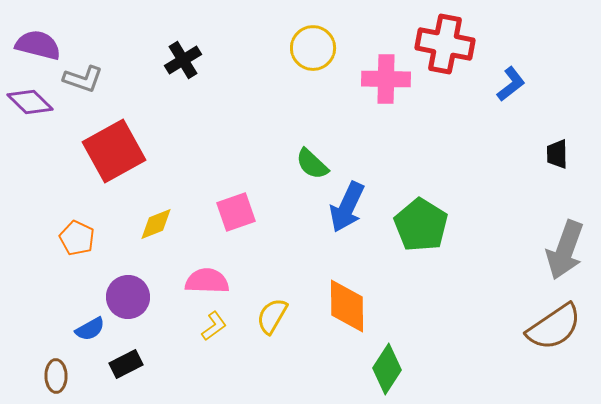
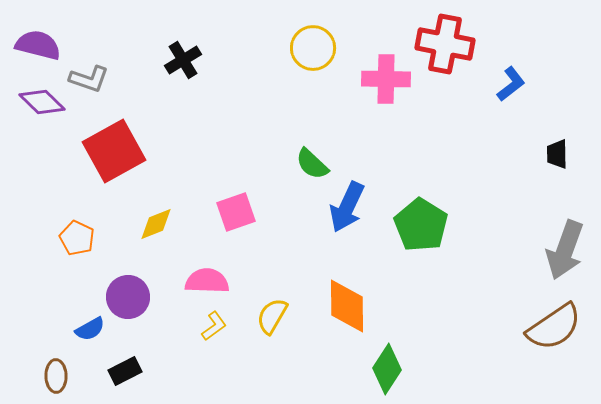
gray L-shape: moved 6 px right
purple diamond: moved 12 px right
black rectangle: moved 1 px left, 7 px down
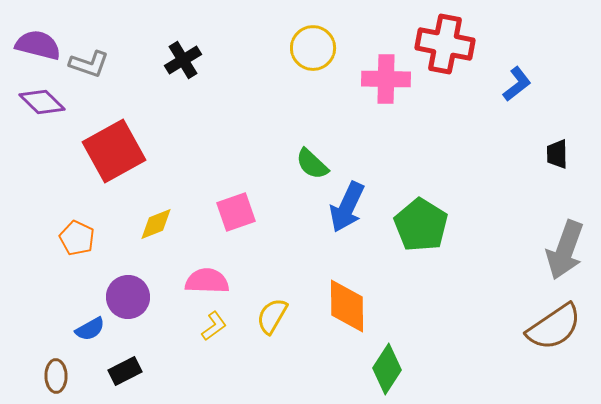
gray L-shape: moved 15 px up
blue L-shape: moved 6 px right
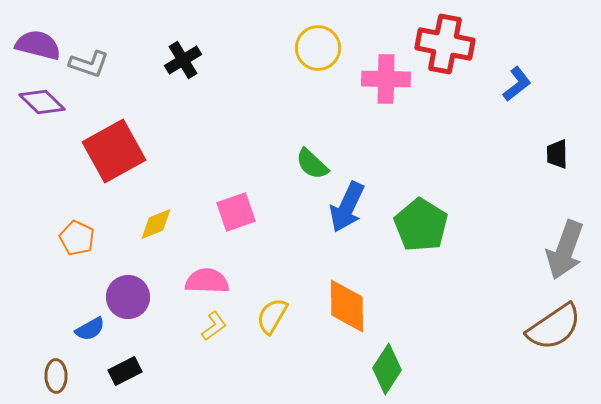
yellow circle: moved 5 px right
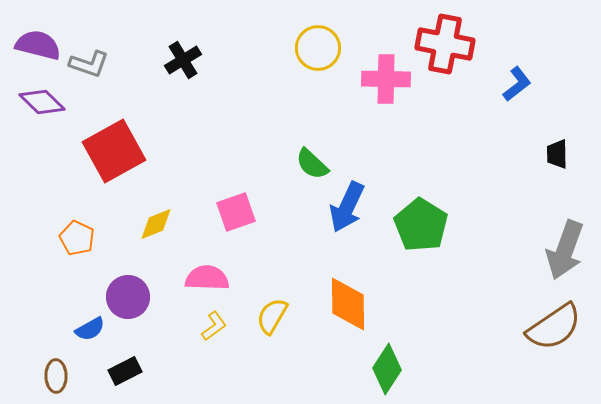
pink semicircle: moved 3 px up
orange diamond: moved 1 px right, 2 px up
